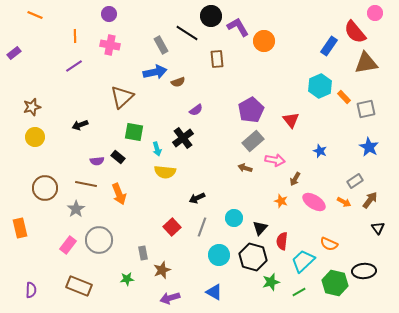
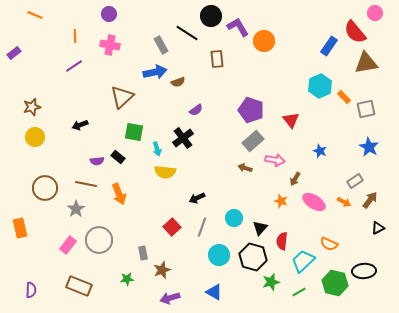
purple pentagon at (251, 110): rotated 25 degrees counterclockwise
black triangle at (378, 228): rotated 40 degrees clockwise
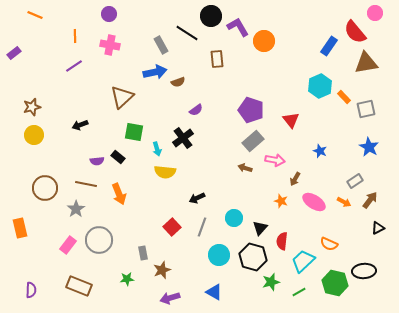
yellow circle at (35, 137): moved 1 px left, 2 px up
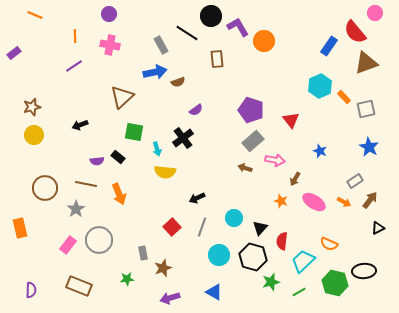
brown triangle at (366, 63): rotated 10 degrees counterclockwise
brown star at (162, 270): moved 1 px right, 2 px up
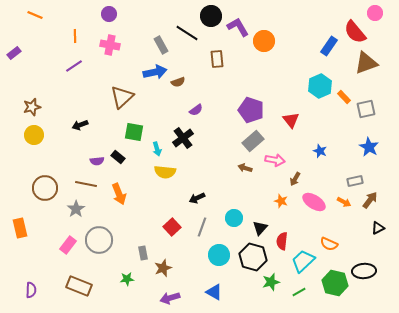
gray rectangle at (355, 181): rotated 21 degrees clockwise
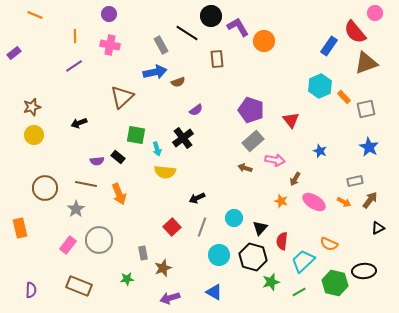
black arrow at (80, 125): moved 1 px left, 2 px up
green square at (134, 132): moved 2 px right, 3 px down
